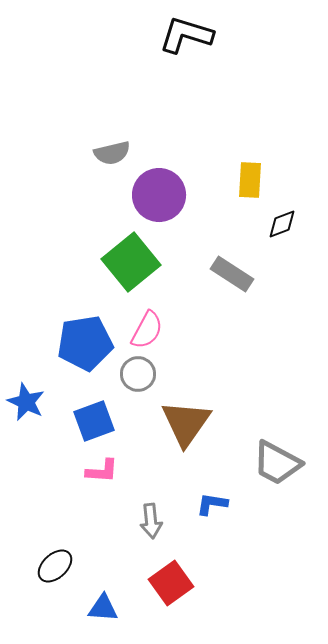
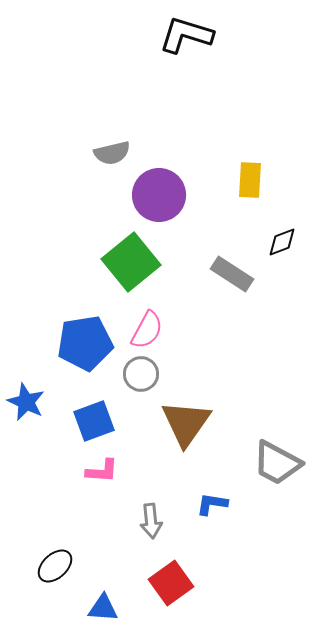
black diamond: moved 18 px down
gray circle: moved 3 px right
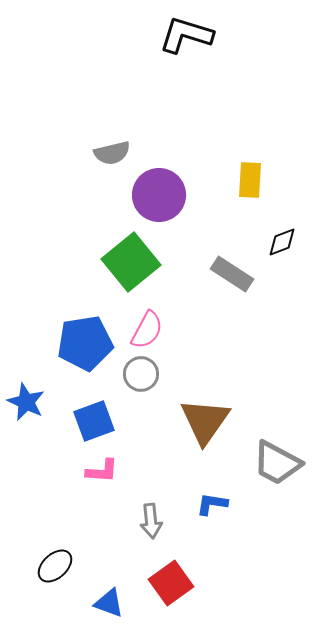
brown triangle: moved 19 px right, 2 px up
blue triangle: moved 6 px right, 5 px up; rotated 16 degrees clockwise
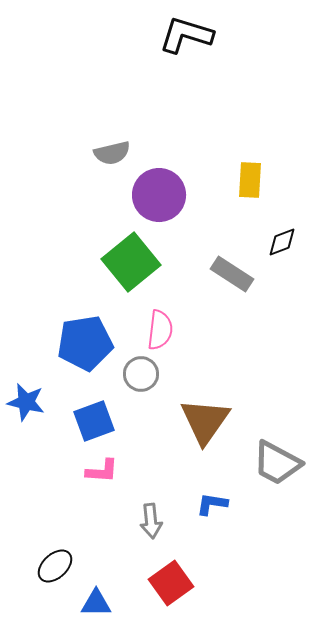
pink semicircle: moved 13 px right; rotated 21 degrees counterclockwise
blue star: rotated 12 degrees counterclockwise
blue triangle: moved 13 px left; rotated 20 degrees counterclockwise
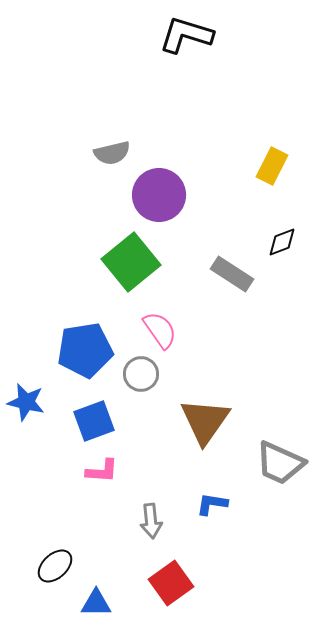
yellow rectangle: moved 22 px right, 14 px up; rotated 24 degrees clockwise
pink semicircle: rotated 42 degrees counterclockwise
blue pentagon: moved 7 px down
gray trapezoid: moved 3 px right; rotated 4 degrees counterclockwise
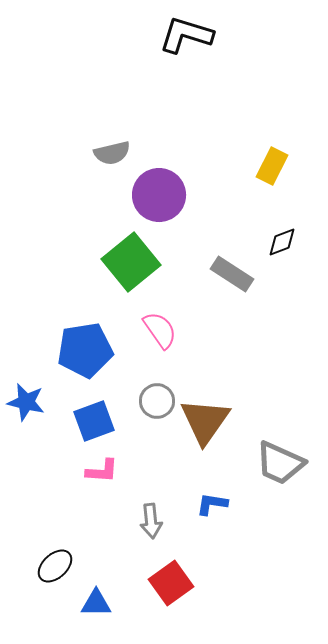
gray circle: moved 16 px right, 27 px down
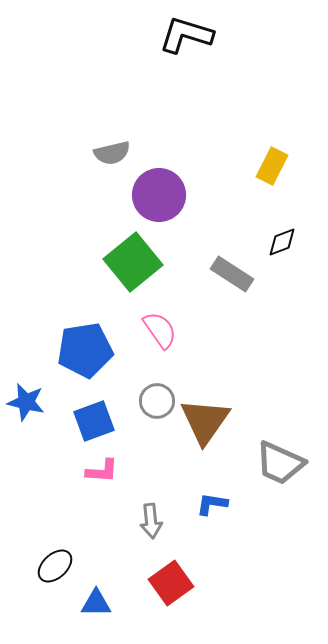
green square: moved 2 px right
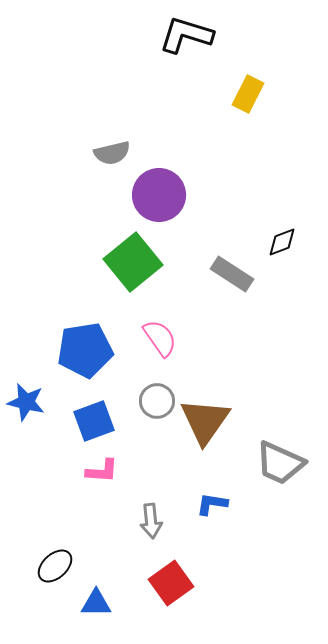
yellow rectangle: moved 24 px left, 72 px up
pink semicircle: moved 8 px down
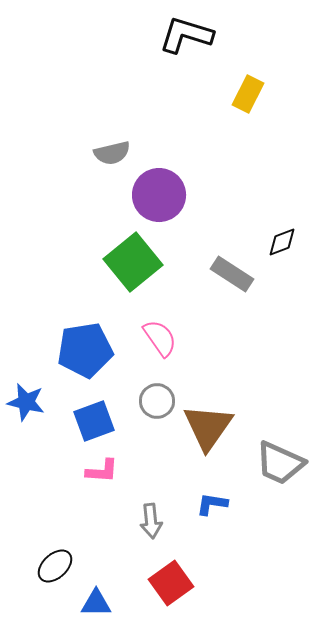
brown triangle: moved 3 px right, 6 px down
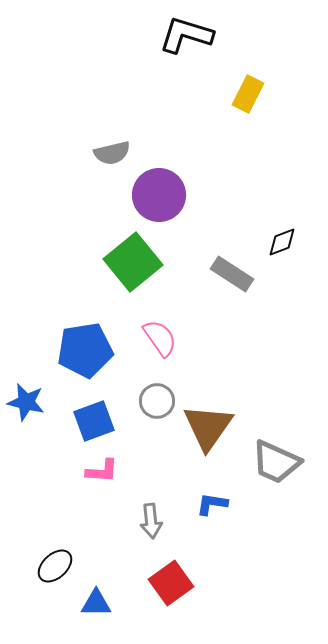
gray trapezoid: moved 4 px left, 1 px up
